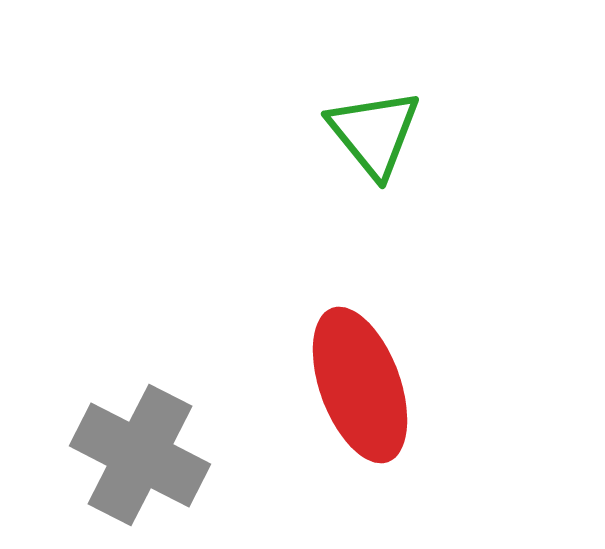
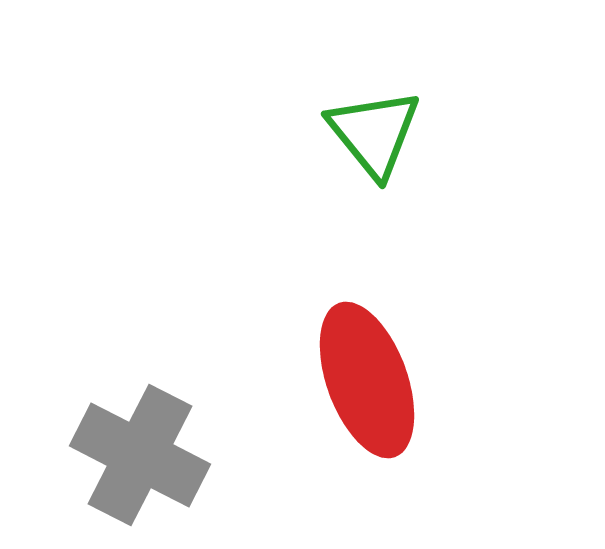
red ellipse: moved 7 px right, 5 px up
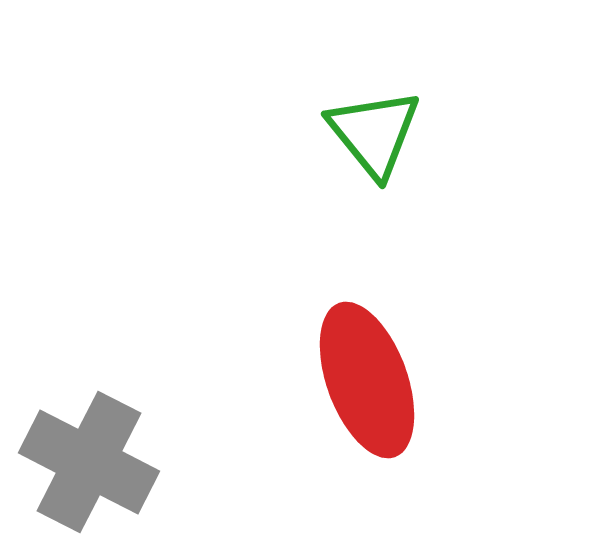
gray cross: moved 51 px left, 7 px down
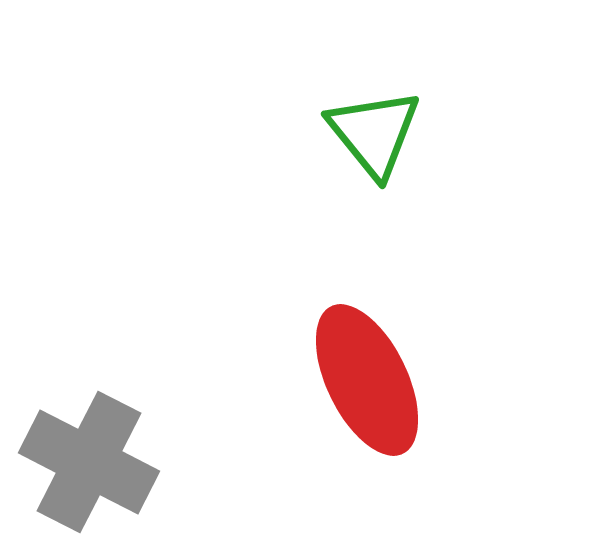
red ellipse: rotated 6 degrees counterclockwise
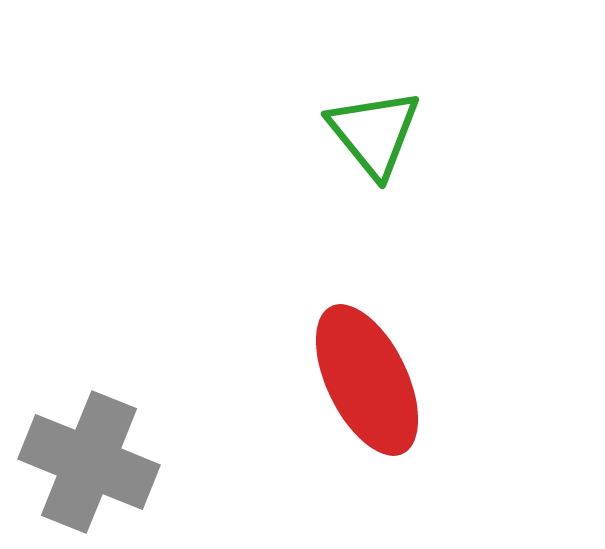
gray cross: rotated 5 degrees counterclockwise
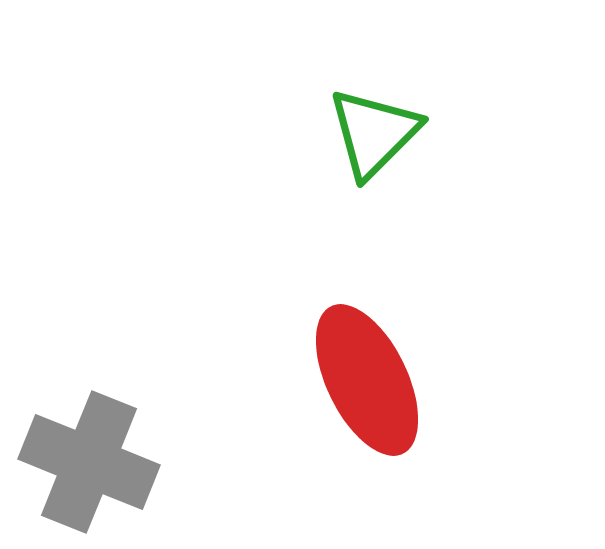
green triangle: rotated 24 degrees clockwise
